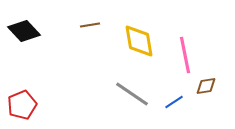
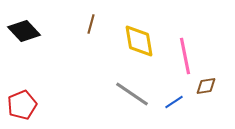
brown line: moved 1 px right, 1 px up; rotated 66 degrees counterclockwise
pink line: moved 1 px down
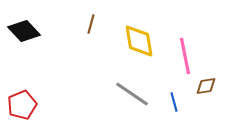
blue line: rotated 72 degrees counterclockwise
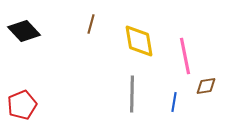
gray line: rotated 57 degrees clockwise
blue line: rotated 24 degrees clockwise
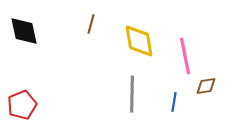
black diamond: rotated 32 degrees clockwise
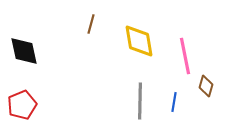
black diamond: moved 20 px down
brown diamond: rotated 65 degrees counterclockwise
gray line: moved 8 px right, 7 px down
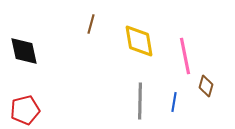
red pentagon: moved 3 px right, 5 px down; rotated 8 degrees clockwise
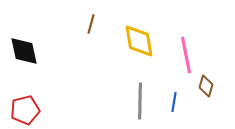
pink line: moved 1 px right, 1 px up
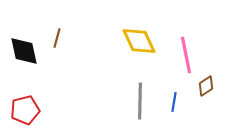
brown line: moved 34 px left, 14 px down
yellow diamond: rotated 15 degrees counterclockwise
brown diamond: rotated 40 degrees clockwise
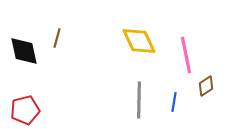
gray line: moved 1 px left, 1 px up
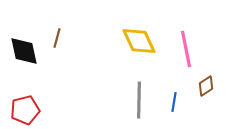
pink line: moved 6 px up
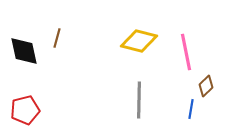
yellow diamond: rotated 51 degrees counterclockwise
pink line: moved 3 px down
brown diamond: rotated 10 degrees counterclockwise
blue line: moved 17 px right, 7 px down
